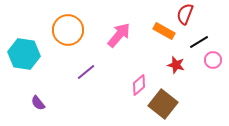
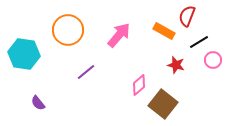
red semicircle: moved 2 px right, 2 px down
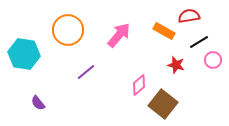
red semicircle: moved 2 px right; rotated 60 degrees clockwise
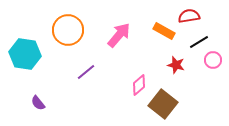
cyan hexagon: moved 1 px right
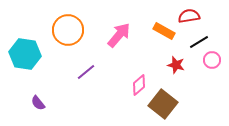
pink circle: moved 1 px left
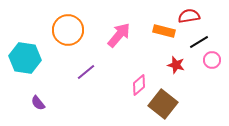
orange rectangle: rotated 15 degrees counterclockwise
cyan hexagon: moved 4 px down
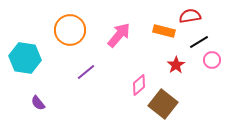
red semicircle: moved 1 px right
orange circle: moved 2 px right
red star: rotated 24 degrees clockwise
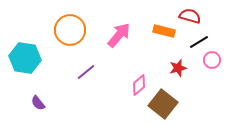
red semicircle: rotated 25 degrees clockwise
red star: moved 2 px right, 3 px down; rotated 18 degrees clockwise
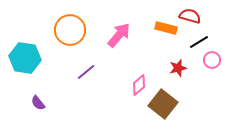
orange rectangle: moved 2 px right, 3 px up
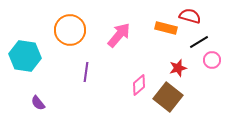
cyan hexagon: moved 2 px up
purple line: rotated 42 degrees counterclockwise
brown square: moved 5 px right, 7 px up
